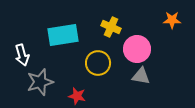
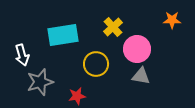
yellow cross: moved 2 px right; rotated 24 degrees clockwise
yellow circle: moved 2 px left, 1 px down
red star: rotated 24 degrees counterclockwise
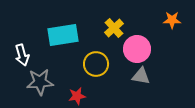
yellow cross: moved 1 px right, 1 px down
gray star: rotated 12 degrees clockwise
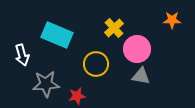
cyan rectangle: moved 6 px left; rotated 32 degrees clockwise
gray star: moved 6 px right, 2 px down
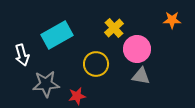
cyan rectangle: rotated 52 degrees counterclockwise
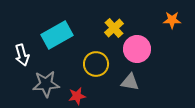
gray triangle: moved 11 px left, 6 px down
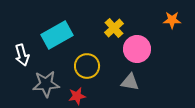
yellow circle: moved 9 px left, 2 px down
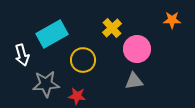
yellow cross: moved 2 px left
cyan rectangle: moved 5 px left, 1 px up
yellow circle: moved 4 px left, 6 px up
gray triangle: moved 4 px right, 1 px up; rotated 18 degrees counterclockwise
red star: rotated 18 degrees clockwise
